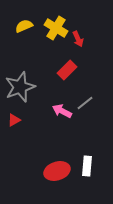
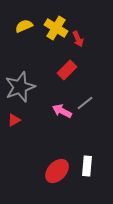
red ellipse: rotated 30 degrees counterclockwise
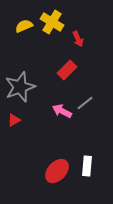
yellow cross: moved 4 px left, 6 px up
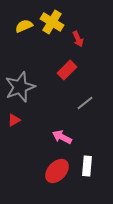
pink arrow: moved 26 px down
